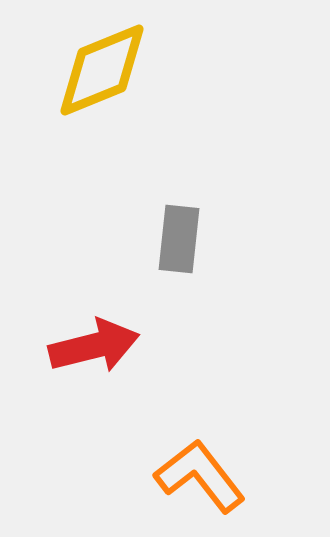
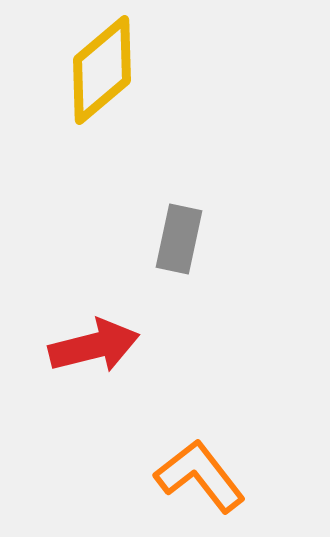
yellow diamond: rotated 18 degrees counterclockwise
gray rectangle: rotated 6 degrees clockwise
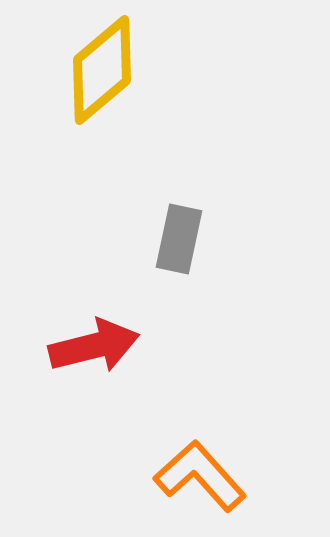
orange L-shape: rotated 4 degrees counterclockwise
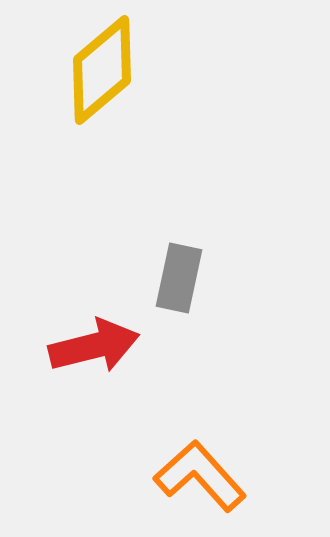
gray rectangle: moved 39 px down
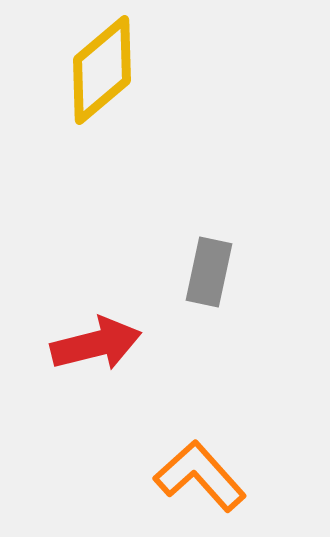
gray rectangle: moved 30 px right, 6 px up
red arrow: moved 2 px right, 2 px up
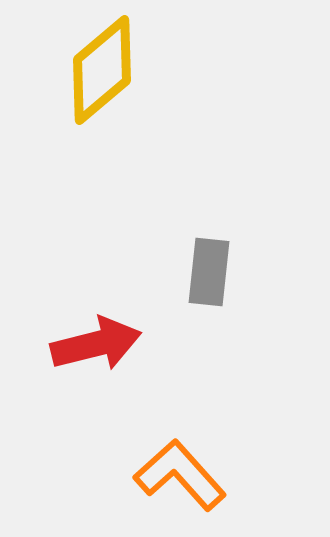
gray rectangle: rotated 6 degrees counterclockwise
orange L-shape: moved 20 px left, 1 px up
